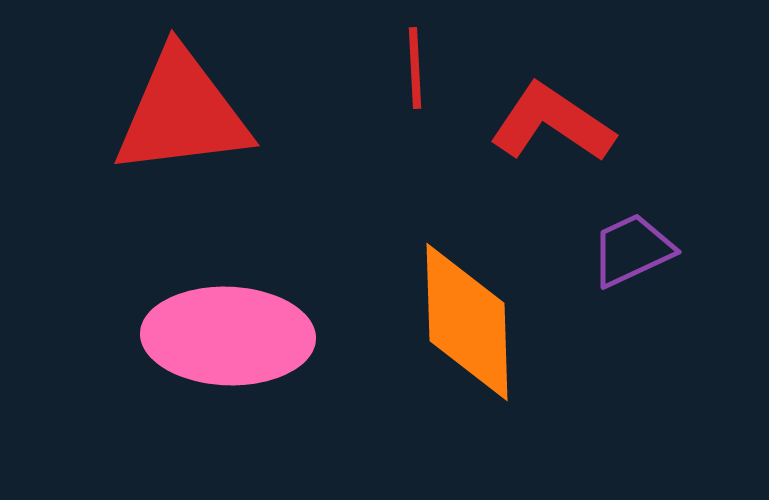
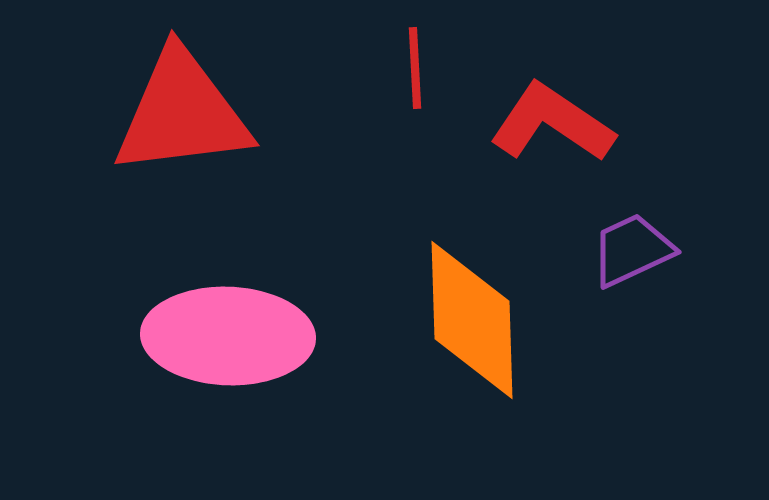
orange diamond: moved 5 px right, 2 px up
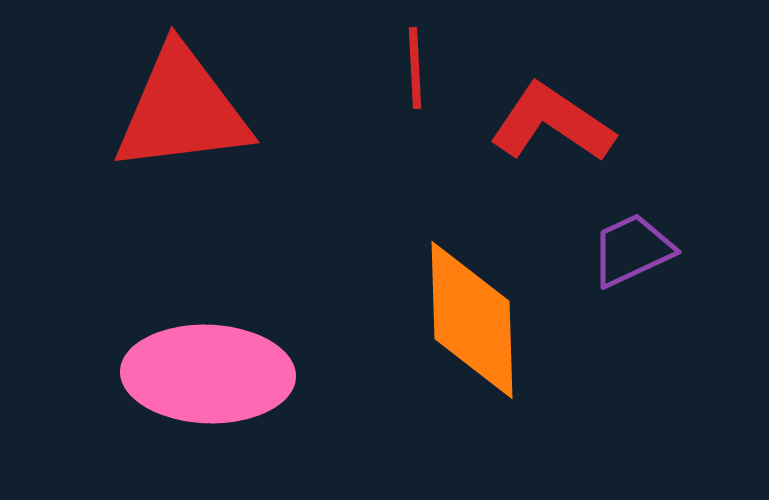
red triangle: moved 3 px up
pink ellipse: moved 20 px left, 38 px down
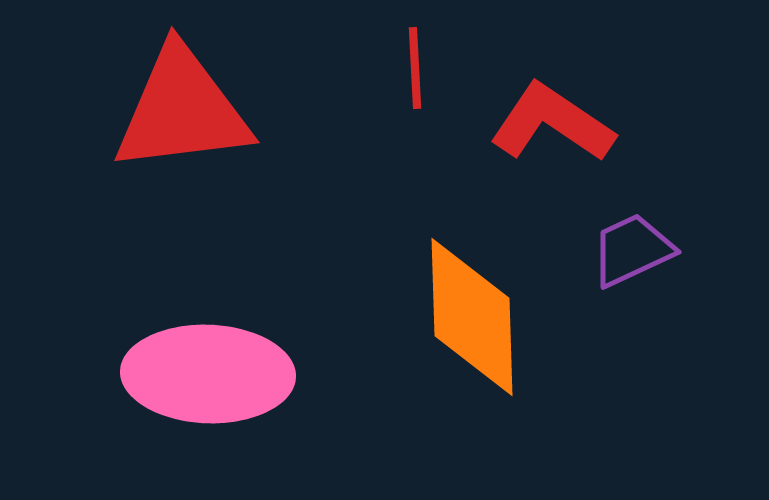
orange diamond: moved 3 px up
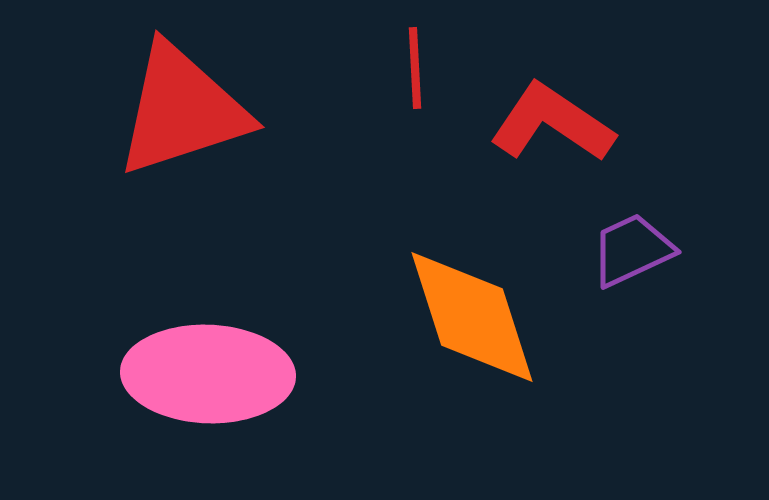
red triangle: rotated 11 degrees counterclockwise
orange diamond: rotated 16 degrees counterclockwise
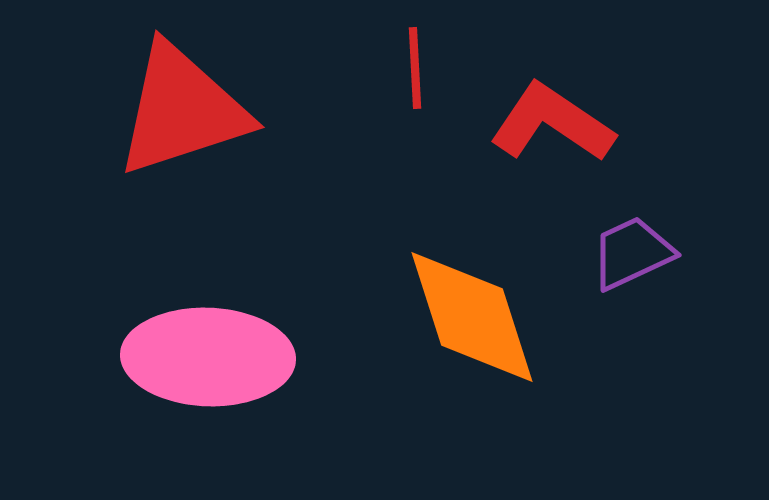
purple trapezoid: moved 3 px down
pink ellipse: moved 17 px up
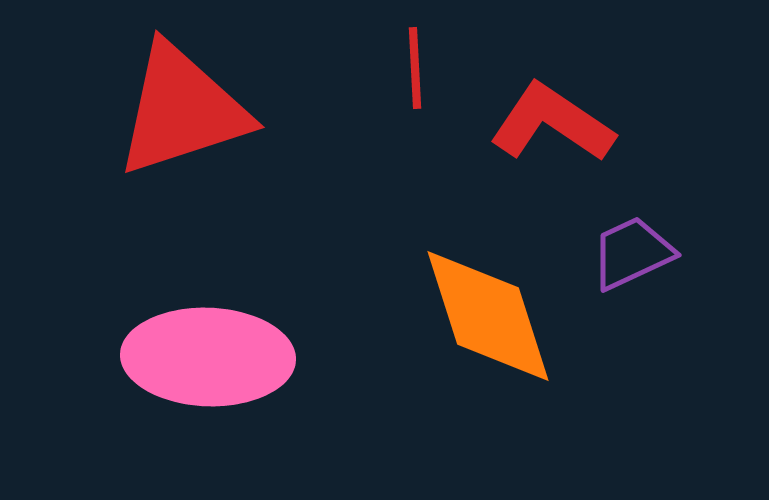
orange diamond: moved 16 px right, 1 px up
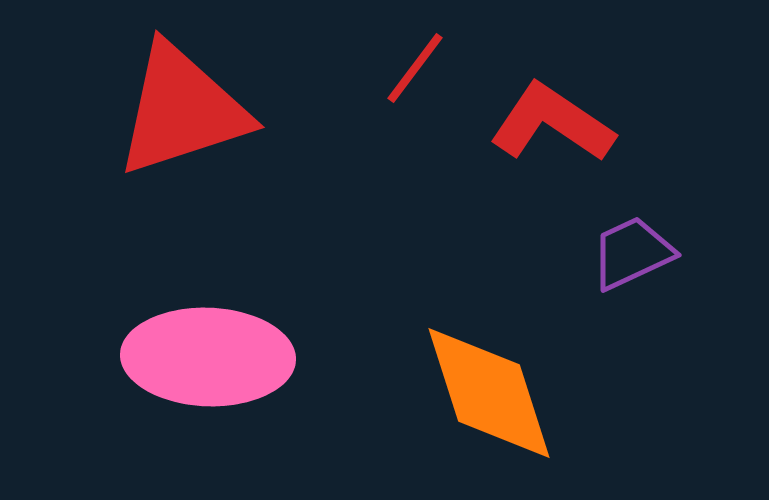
red line: rotated 40 degrees clockwise
orange diamond: moved 1 px right, 77 px down
